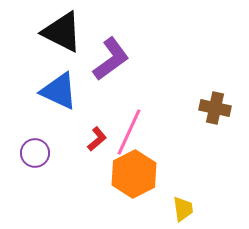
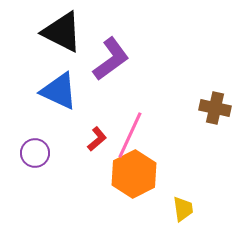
pink line: moved 1 px right, 3 px down
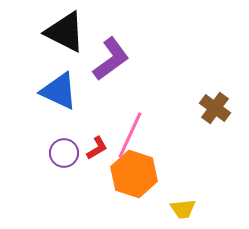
black triangle: moved 3 px right
brown cross: rotated 24 degrees clockwise
red L-shape: moved 9 px down; rotated 10 degrees clockwise
purple circle: moved 29 px right
orange hexagon: rotated 15 degrees counterclockwise
yellow trapezoid: rotated 92 degrees clockwise
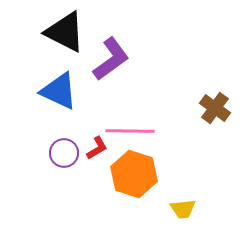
pink line: moved 4 px up; rotated 66 degrees clockwise
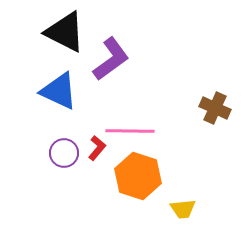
brown cross: rotated 12 degrees counterclockwise
red L-shape: rotated 20 degrees counterclockwise
orange hexagon: moved 4 px right, 2 px down
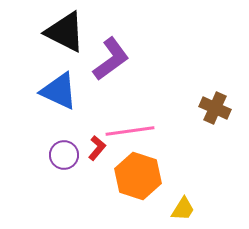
pink line: rotated 9 degrees counterclockwise
purple circle: moved 2 px down
yellow trapezoid: rotated 52 degrees counterclockwise
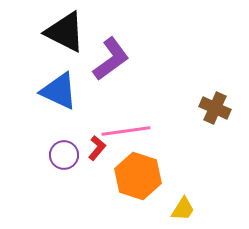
pink line: moved 4 px left
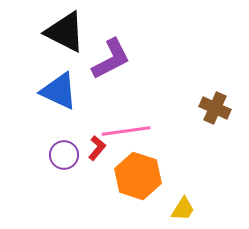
purple L-shape: rotated 9 degrees clockwise
